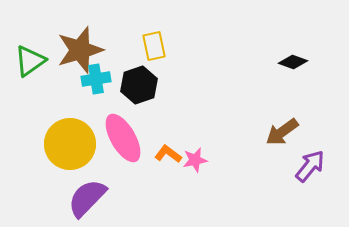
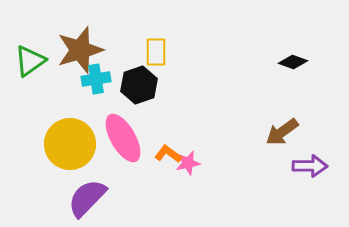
yellow rectangle: moved 2 px right, 6 px down; rotated 12 degrees clockwise
pink star: moved 7 px left, 3 px down
purple arrow: rotated 52 degrees clockwise
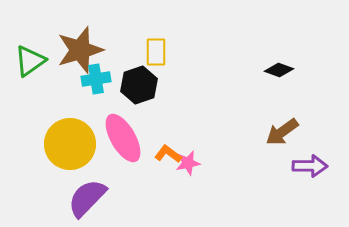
black diamond: moved 14 px left, 8 px down
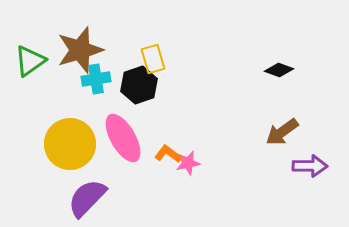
yellow rectangle: moved 3 px left, 7 px down; rotated 16 degrees counterclockwise
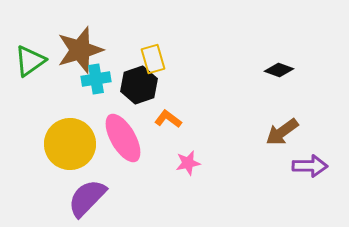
orange L-shape: moved 35 px up
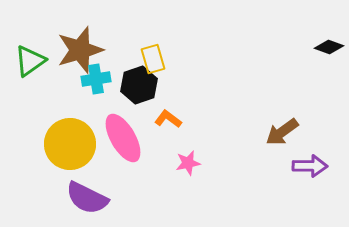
black diamond: moved 50 px right, 23 px up
purple semicircle: rotated 108 degrees counterclockwise
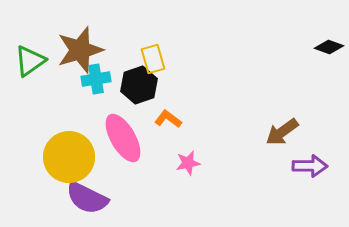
yellow circle: moved 1 px left, 13 px down
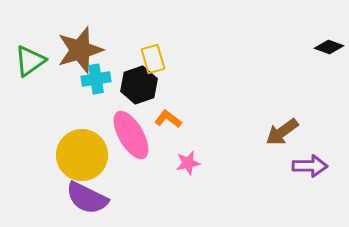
pink ellipse: moved 8 px right, 3 px up
yellow circle: moved 13 px right, 2 px up
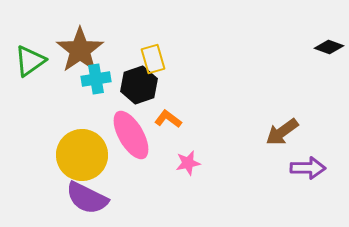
brown star: rotated 18 degrees counterclockwise
purple arrow: moved 2 px left, 2 px down
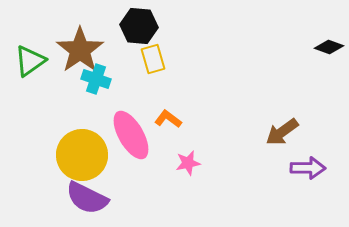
cyan cross: rotated 28 degrees clockwise
black hexagon: moved 59 px up; rotated 24 degrees clockwise
